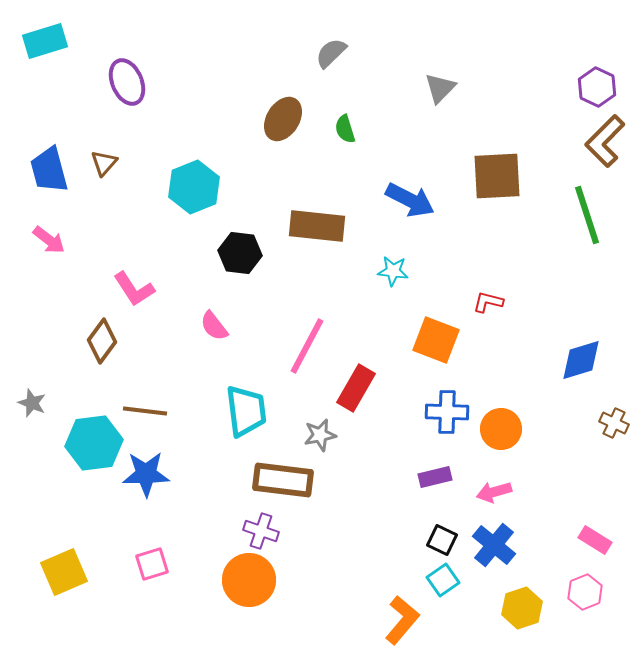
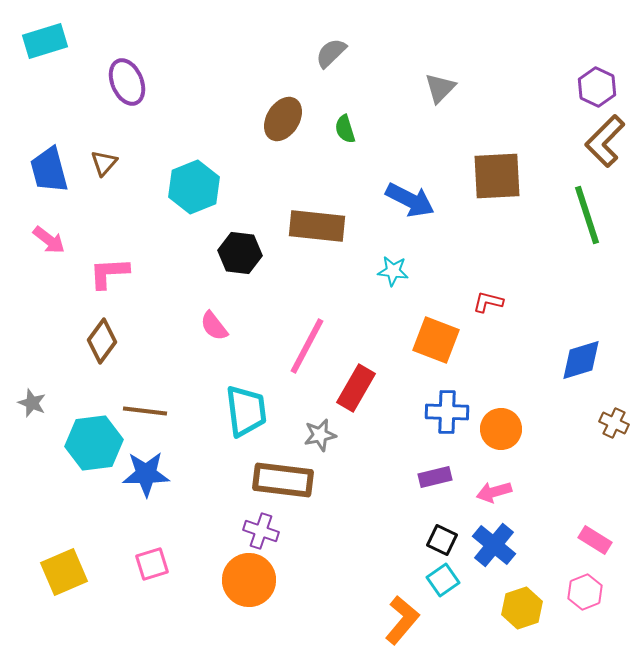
pink L-shape at (134, 289): moved 25 px left, 16 px up; rotated 120 degrees clockwise
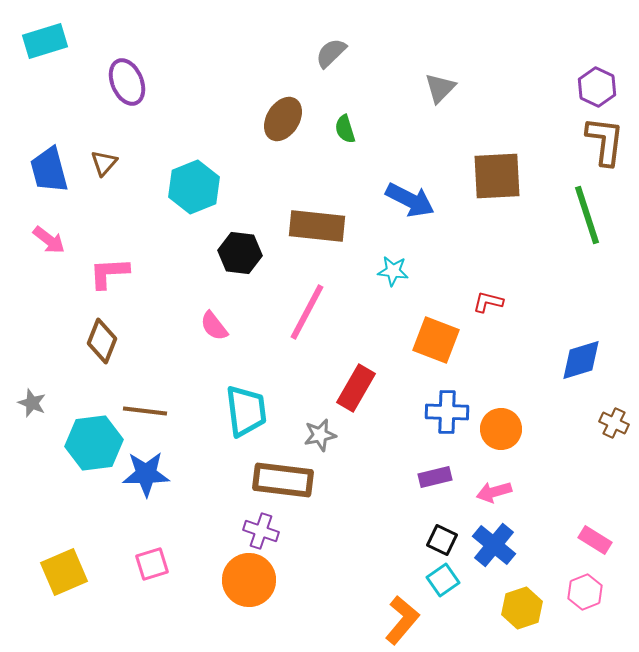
brown L-shape at (605, 141): rotated 142 degrees clockwise
brown diamond at (102, 341): rotated 15 degrees counterclockwise
pink line at (307, 346): moved 34 px up
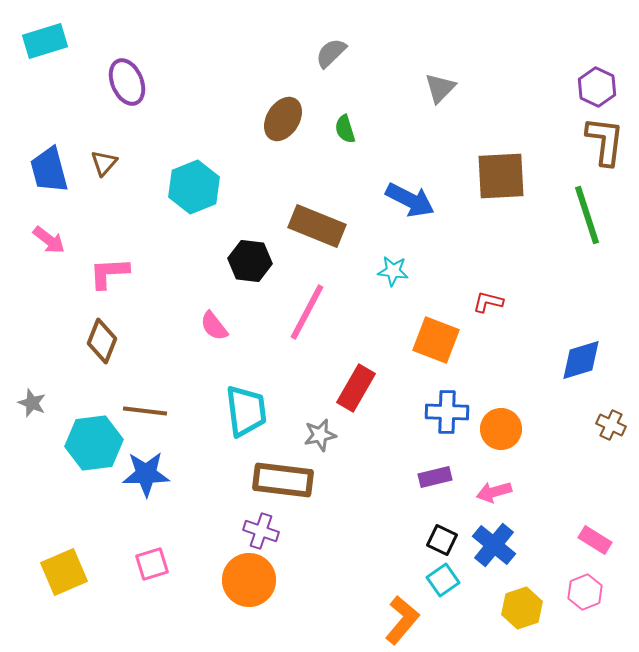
brown square at (497, 176): moved 4 px right
brown rectangle at (317, 226): rotated 16 degrees clockwise
black hexagon at (240, 253): moved 10 px right, 8 px down
brown cross at (614, 423): moved 3 px left, 2 px down
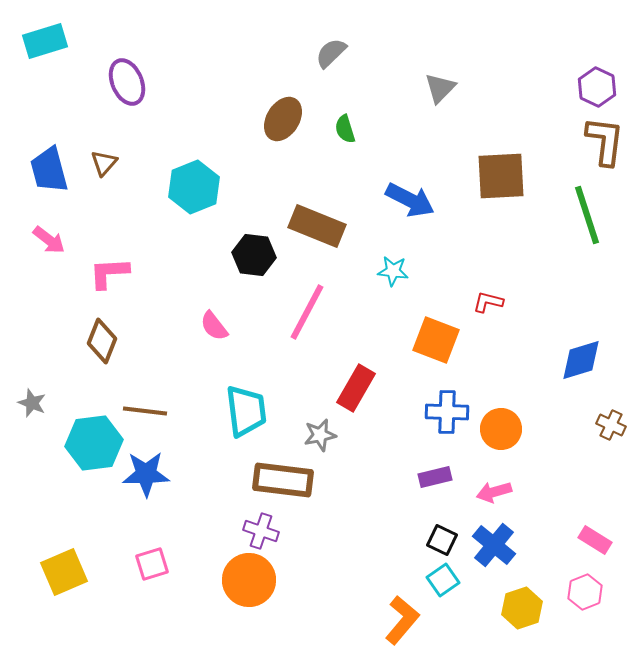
black hexagon at (250, 261): moved 4 px right, 6 px up
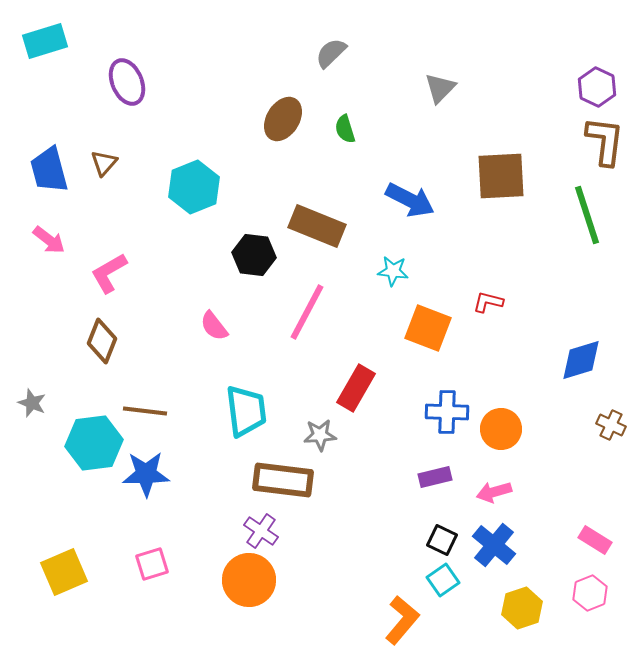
pink L-shape at (109, 273): rotated 27 degrees counterclockwise
orange square at (436, 340): moved 8 px left, 12 px up
gray star at (320, 435): rotated 8 degrees clockwise
purple cross at (261, 531): rotated 16 degrees clockwise
pink hexagon at (585, 592): moved 5 px right, 1 px down
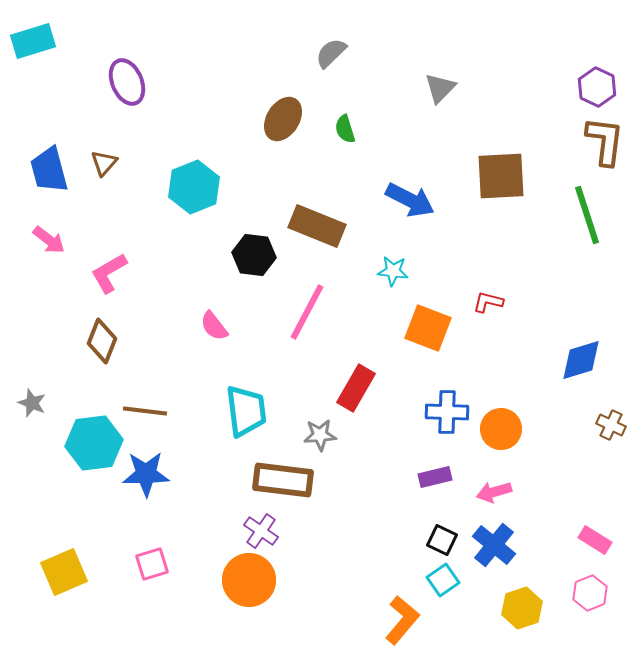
cyan rectangle at (45, 41): moved 12 px left
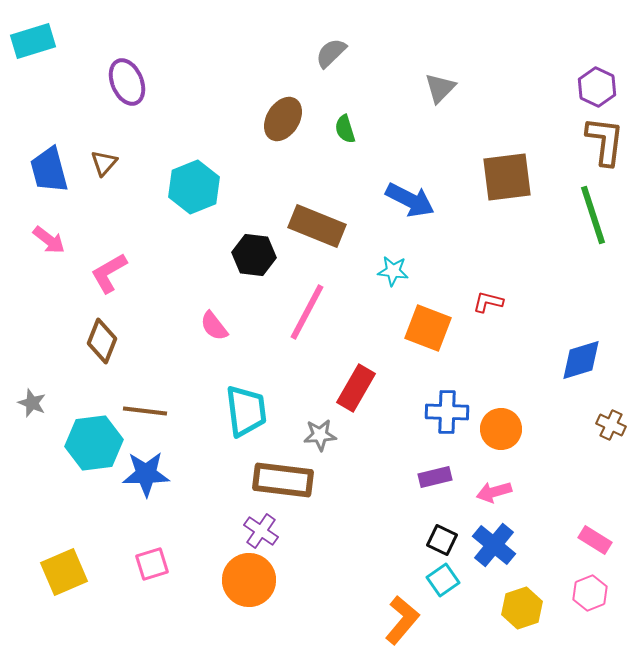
brown square at (501, 176): moved 6 px right, 1 px down; rotated 4 degrees counterclockwise
green line at (587, 215): moved 6 px right
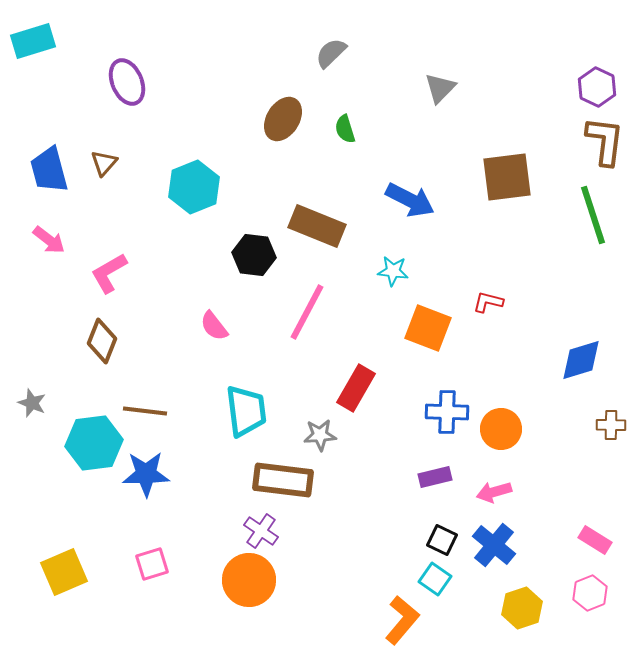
brown cross at (611, 425): rotated 24 degrees counterclockwise
cyan square at (443, 580): moved 8 px left, 1 px up; rotated 20 degrees counterclockwise
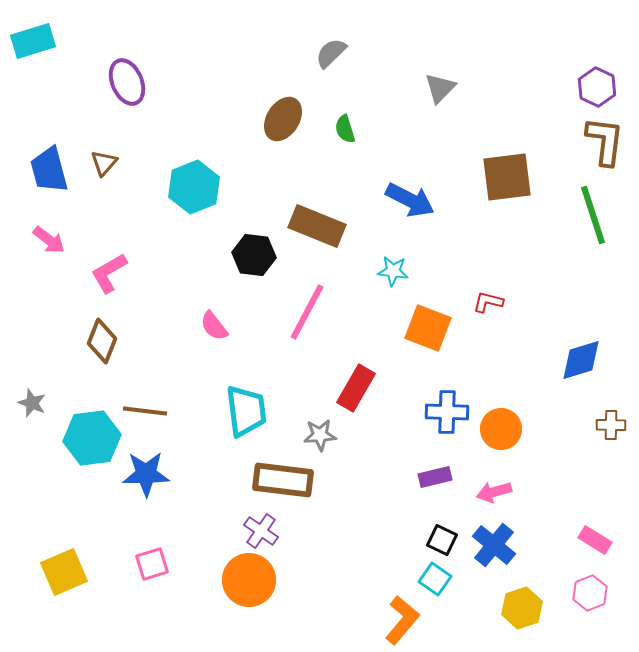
cyan hexagon at (94, 443): moved 2 px left, 5 px up
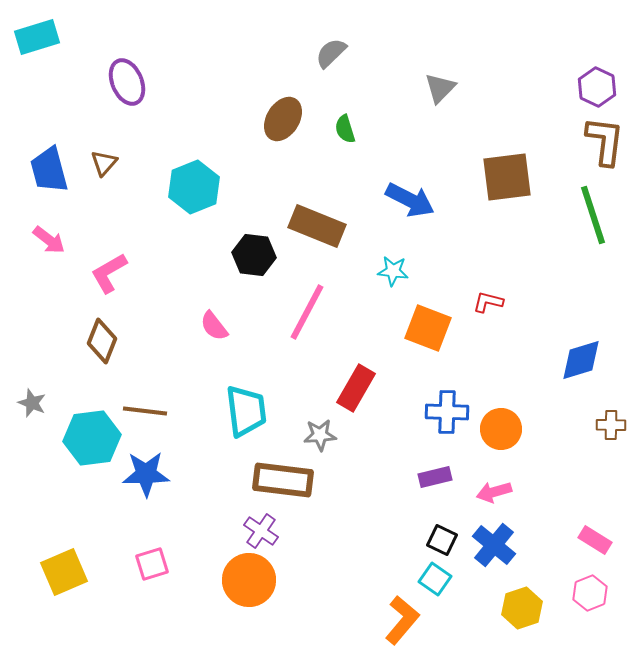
cyan rectangle at (33, 41): moved 4 px right, 4 px up
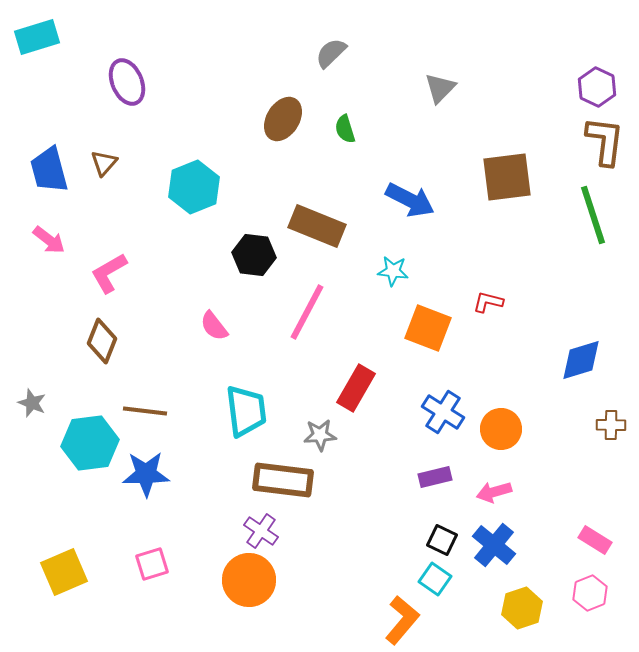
blue cross at (447, 412): moved 4 px left; rotated 30 degrees clockwise
cyan hexagon at (92, 438): moved 2 px left, 5 px down
